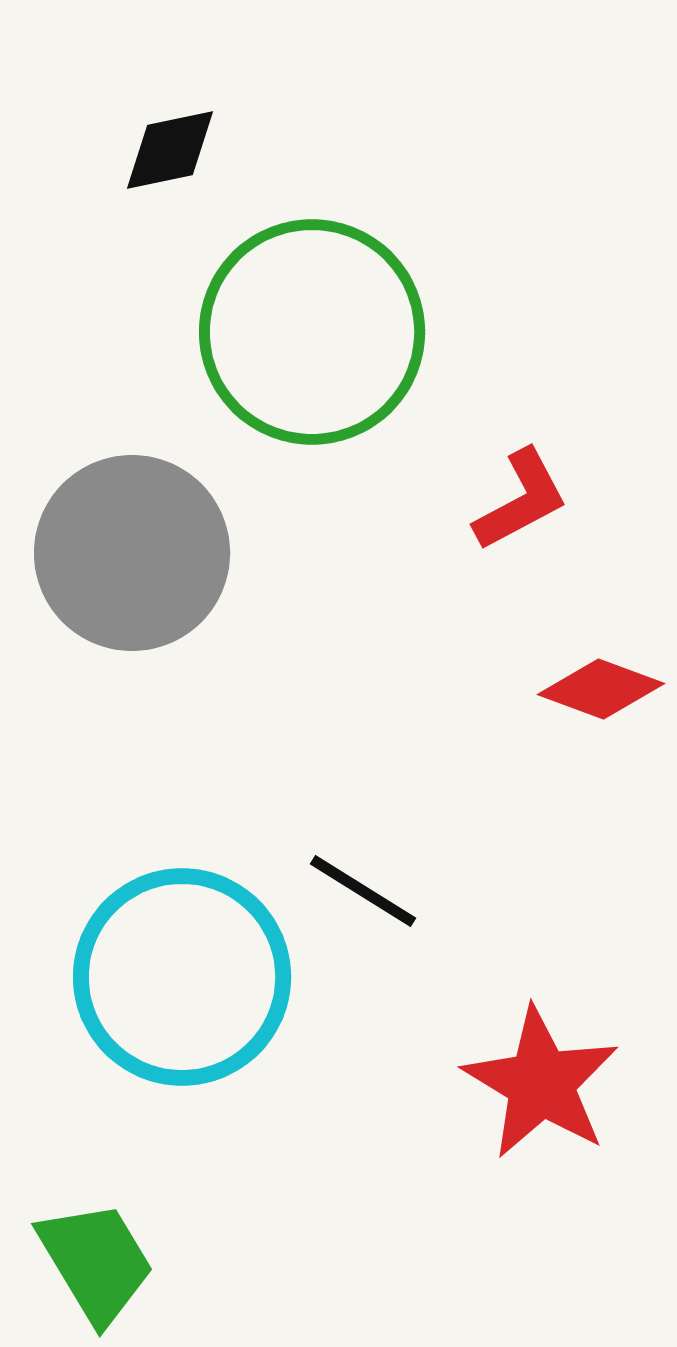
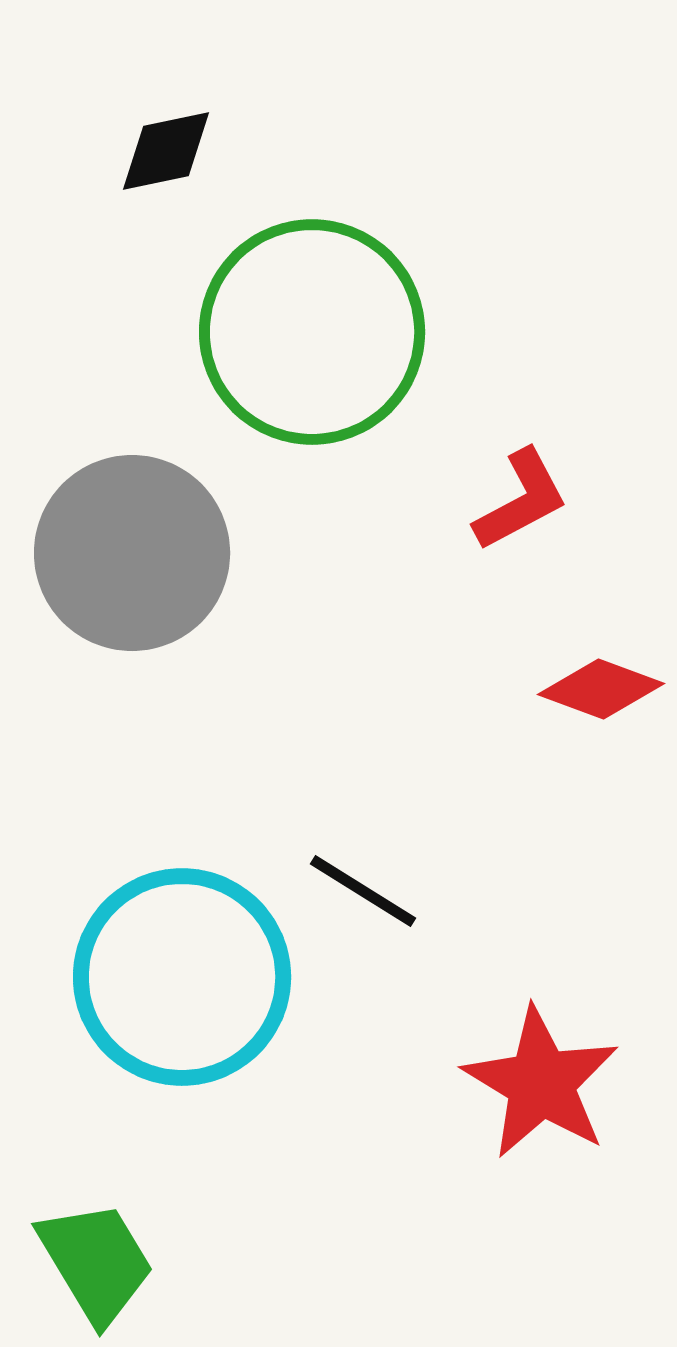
black diamond: moved 4 px left, 1 px down
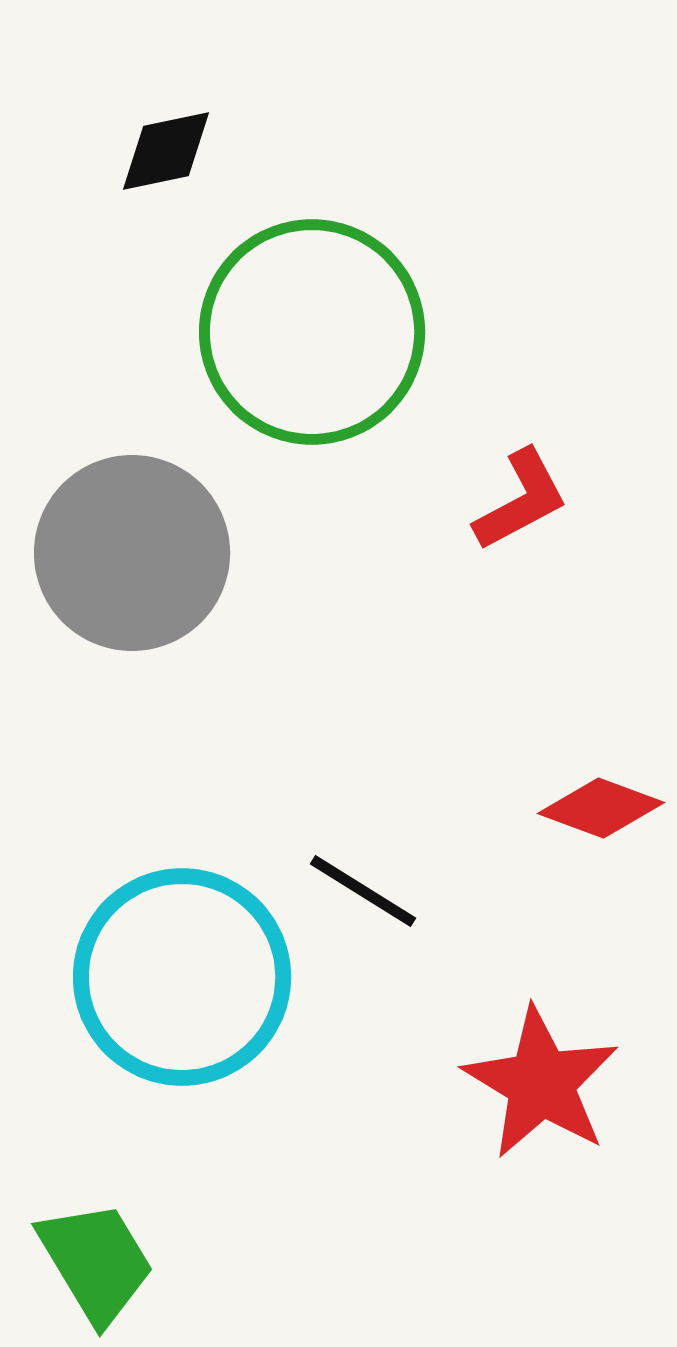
red diamond: moved 119 px down
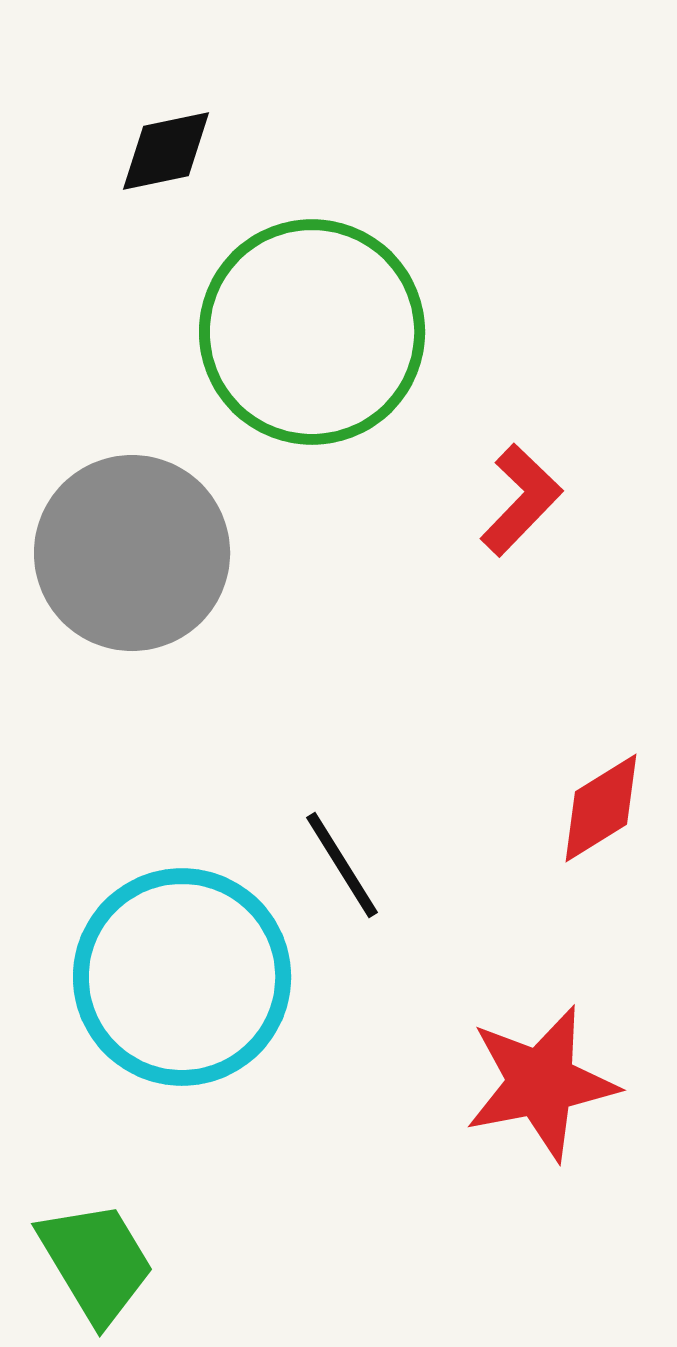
red L-shape: rotated 18 degrees counterclockwise
red diamond: rotated 52 degrees counterclockwise
black line: moved 21 px left, 26 px up; rotated 26 degrees clockwise
red star: rotated 30 degrees clockwise
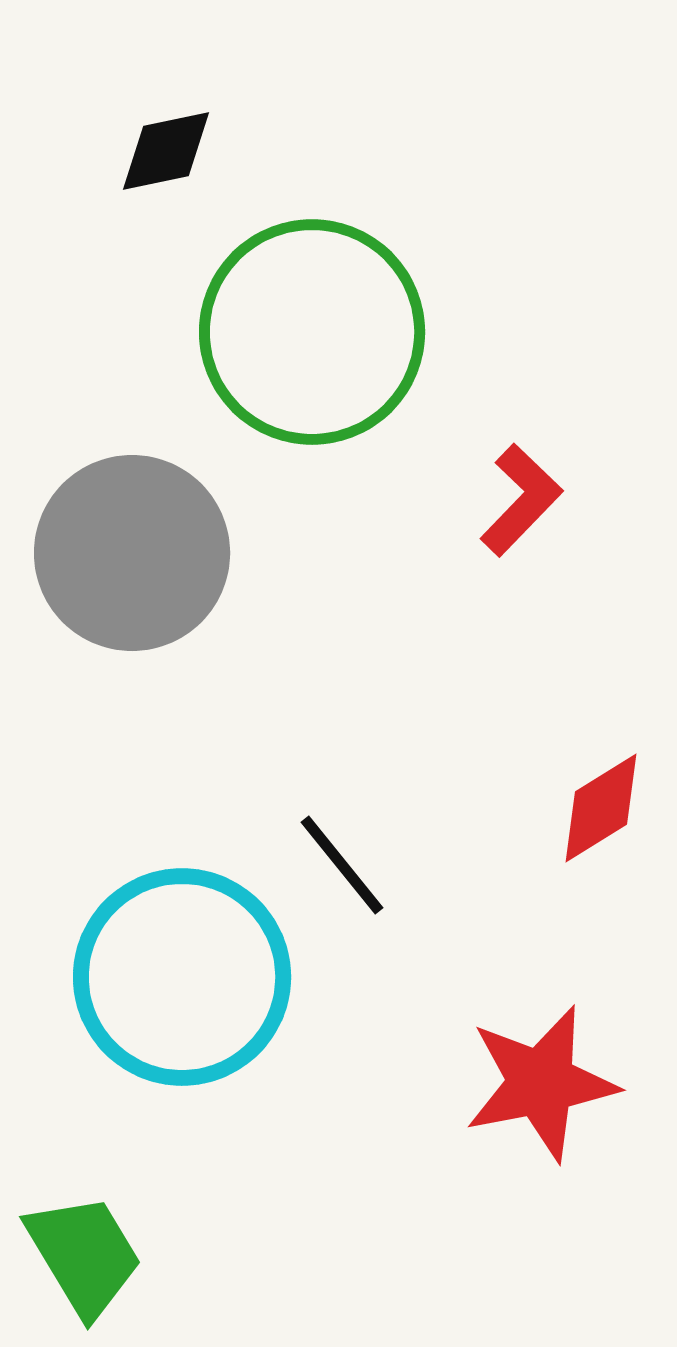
black line: rotated 7 degrees counterclockwise
green trapezoid: moved 12 px left, 7 px up
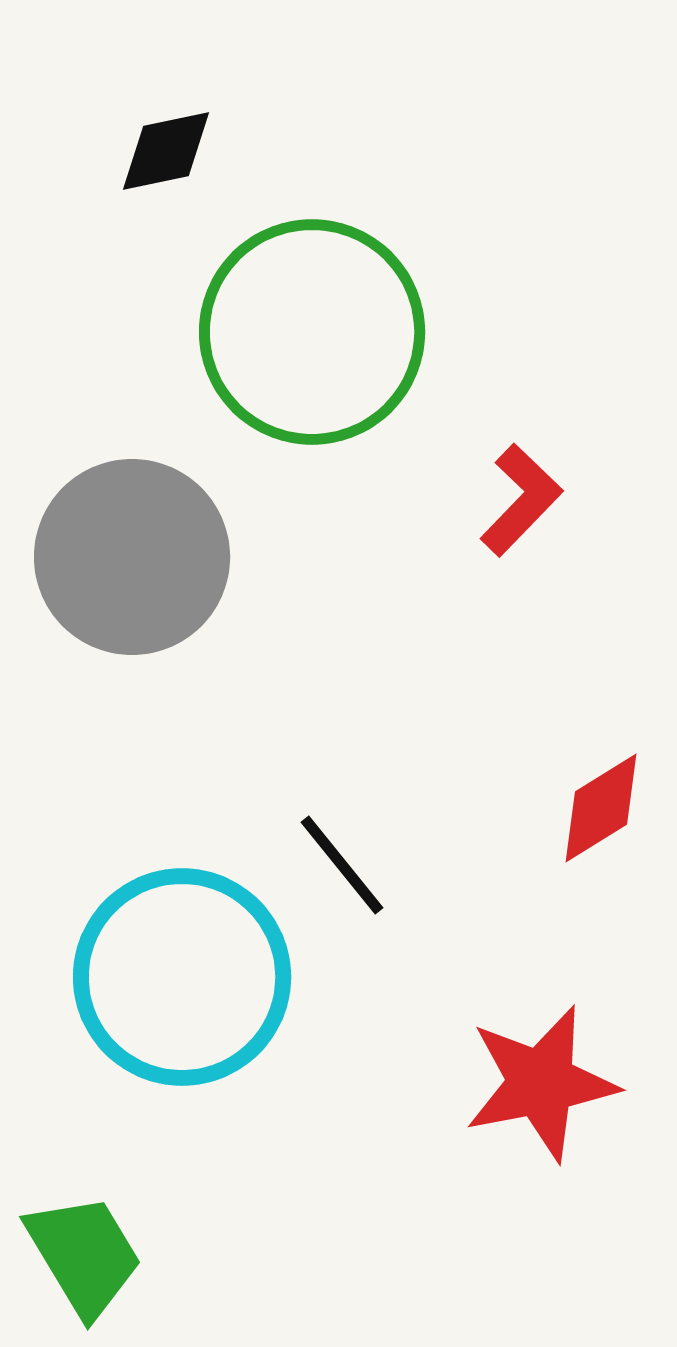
gray circle: moved 4 px down
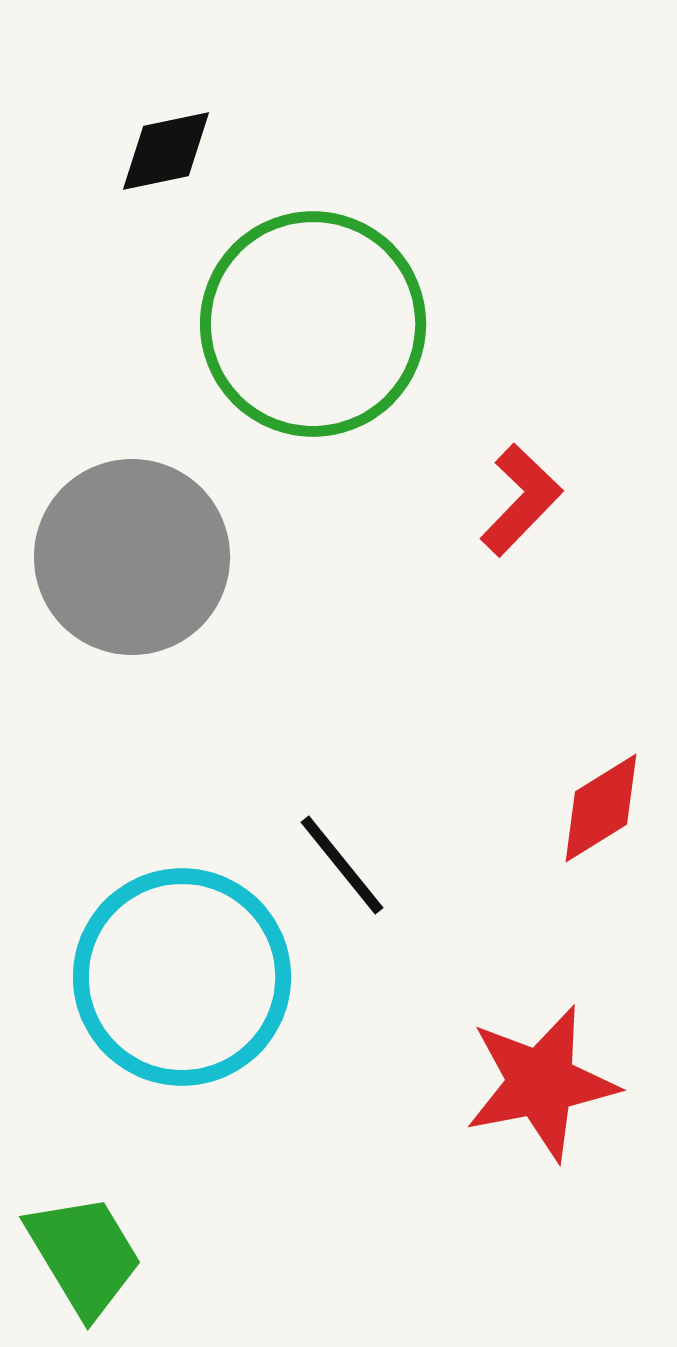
green circle: moved 1 px right, 8 px up
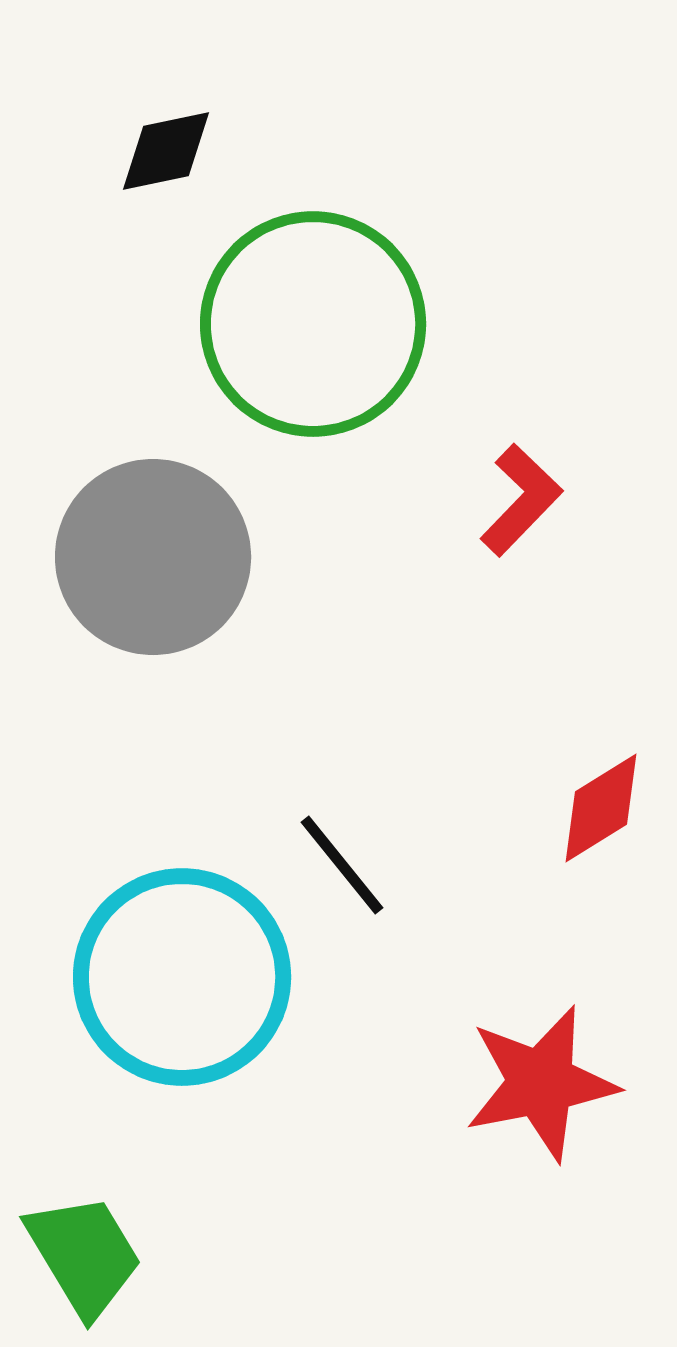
gray circle: moved 21 px right
